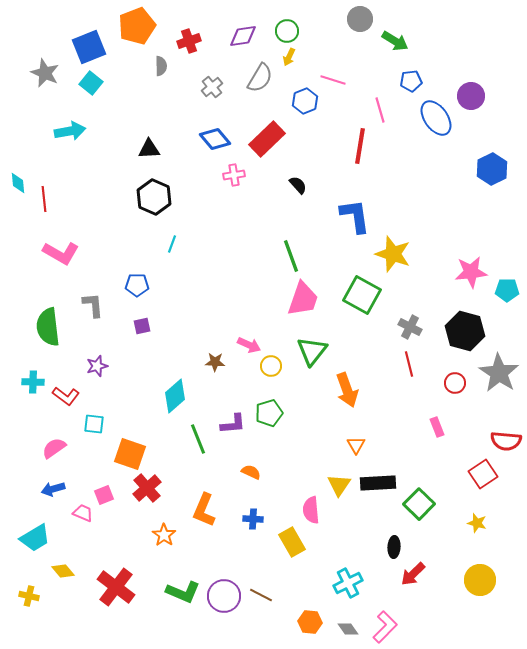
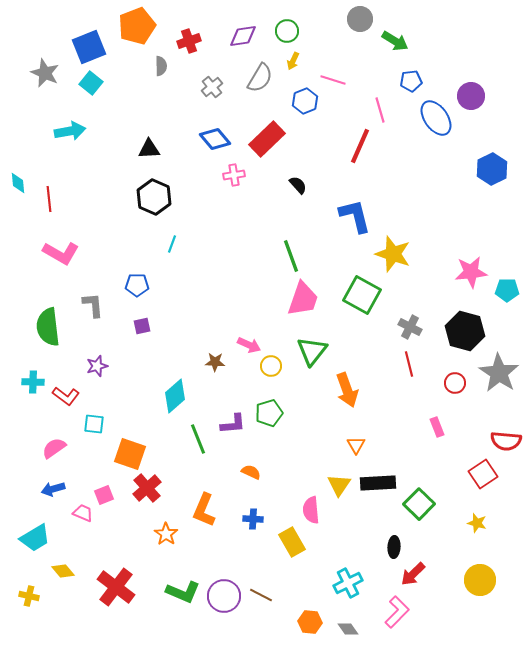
yellow arrow at (289, 57): moved 4 px right, 4 px down
red line at (360, 146): rotated 15 degrees clockwise
red line at (44, 199): moved 5 px right
blue L-shape at (355, 216): rotated 6 degrees counterclockwise
orange star at (164, 535): moved 2 px right, 1 px up
pink L-shape at (385, 627): moved 12 px right, 15 px up
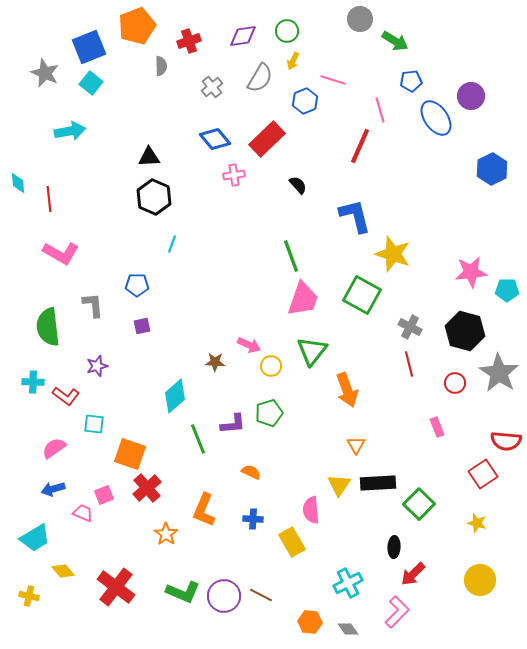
black triangle at (149, 149): moved 8 px down
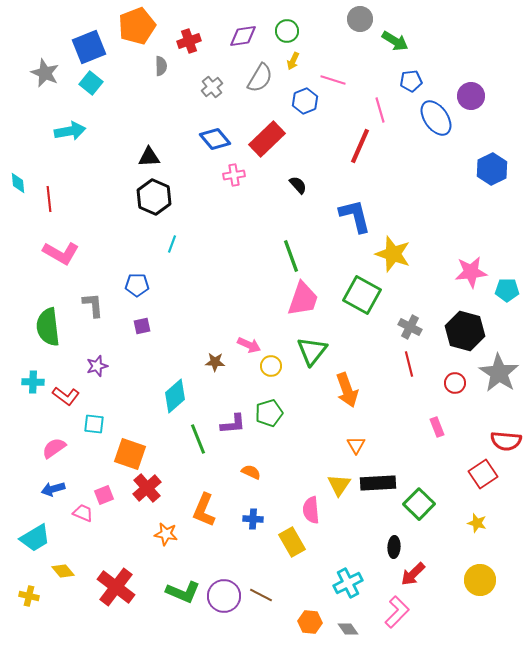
orange star at (166, 534): rotated 25 degrees counterclockwise
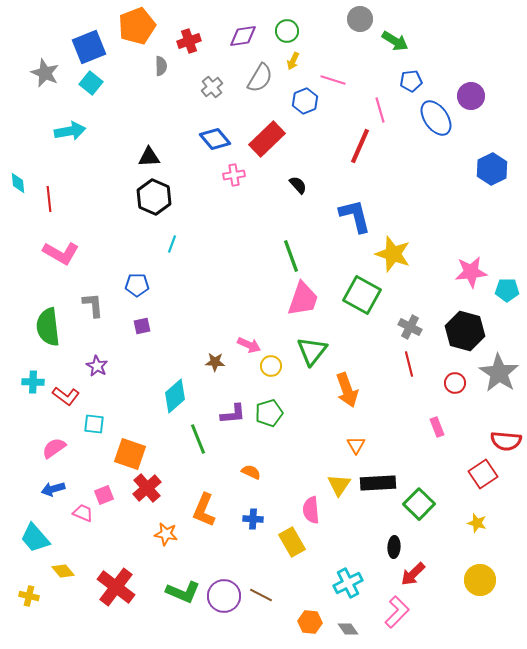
purple star at (97, 366): rotated 25 degrees counterclockwise
purple L-shape at (233, 424): moved 10 px up
cyan trapezoid at (35, 538): rotated 80 degrees clockwise
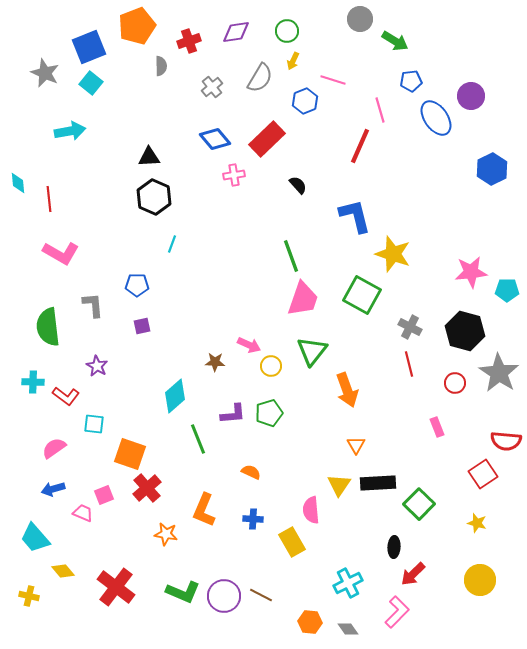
purple diamond at (243, 36): moved 7 px left, 4 px up
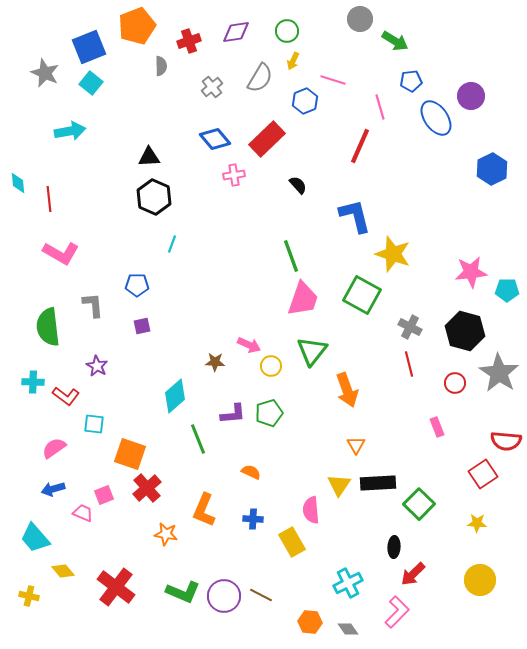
pink line at (380, 110): moved 3 px up
yellow star at (477, 523): rotated 12 degrees counterclockwise
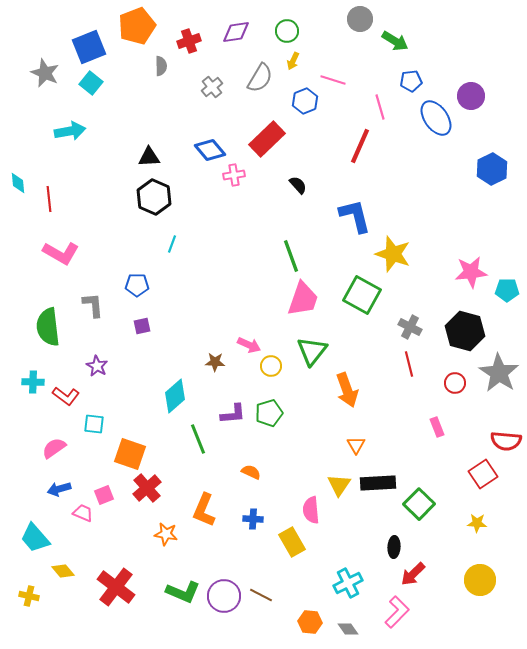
blue diamond at (215, 139): moved 5 px left, 11 px down
blue arrow at (53, 489): moved 6 px right
